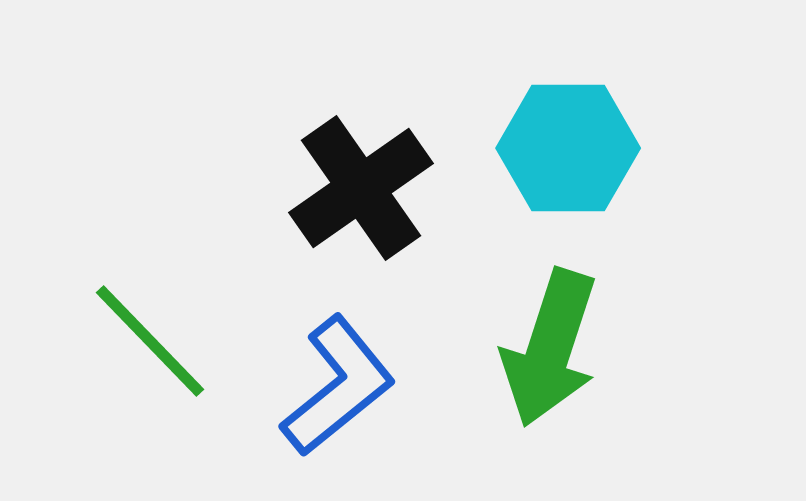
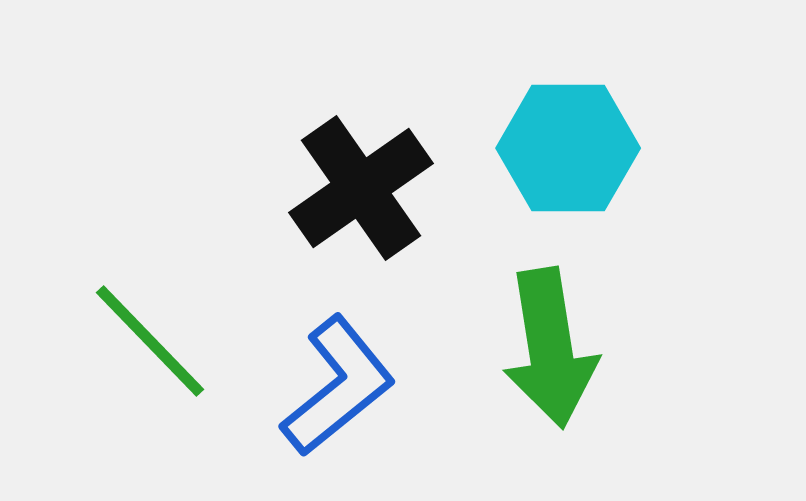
green arrow: rotated 27 degrees counterclockwise
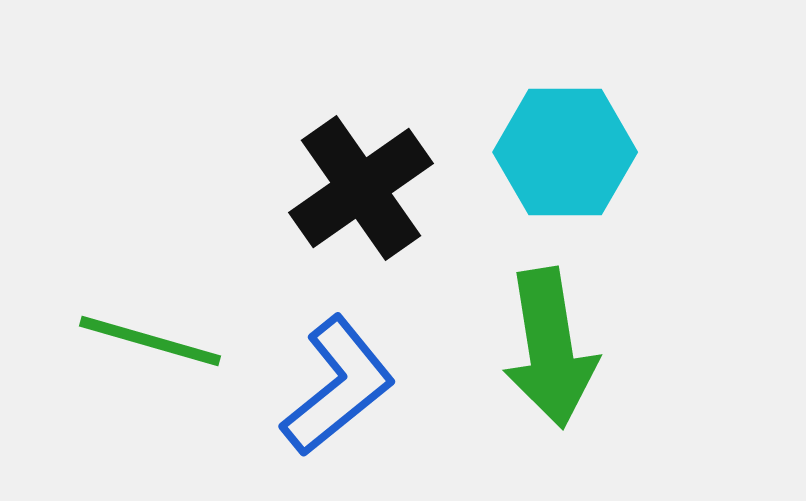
cyan hexagon: moved 3 px left, 4 px down
green line: rotated 30 degrees counterclockwise
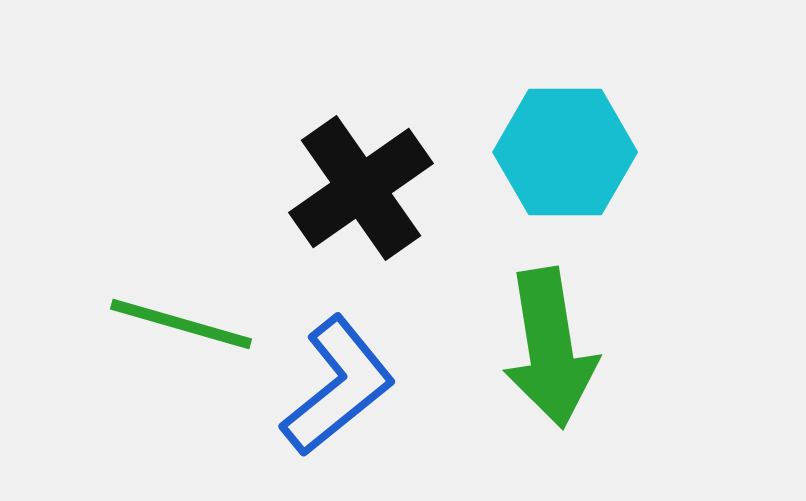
green line: moved 31 px right, 17 px up
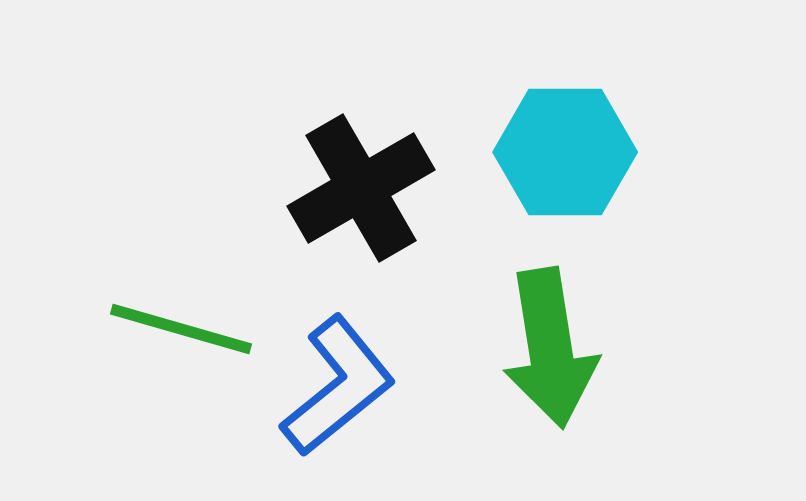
black cross: rotated 5 degrees clockwise
green line: moved 5 px down
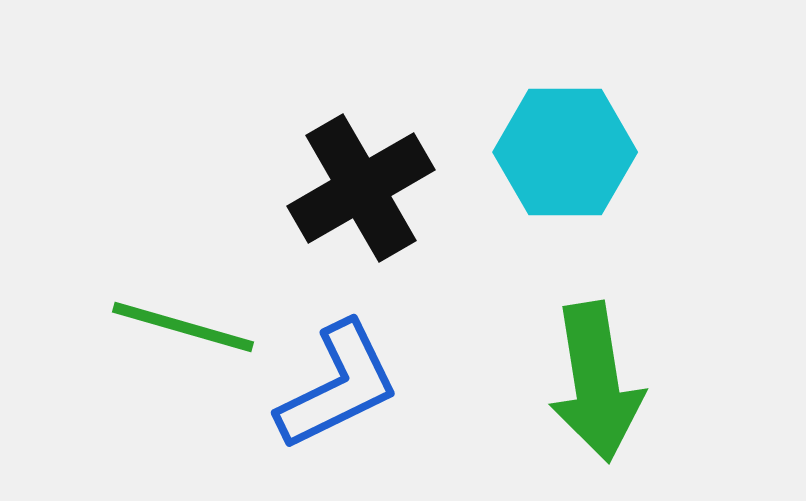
green line: moved 2 px right, 2 px up
green arrow: moved 46 px right, 34 px down
blue L-shape: rotated 13 degrees clockwise
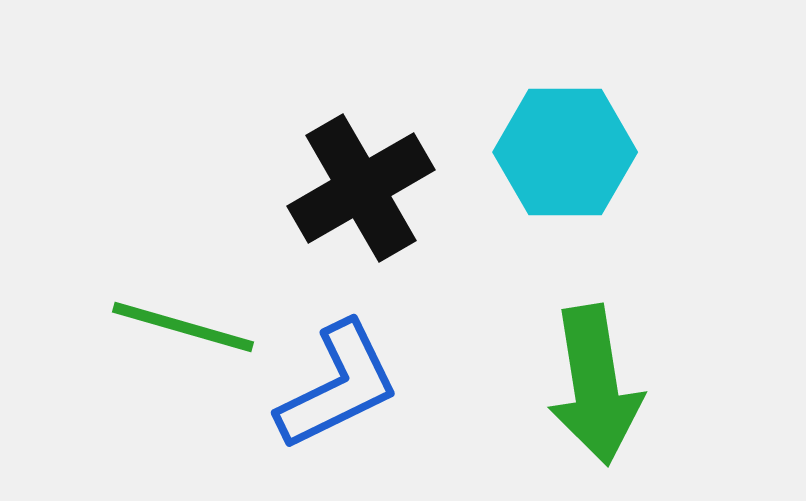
green arrow: moved 1 px left, 3 px down
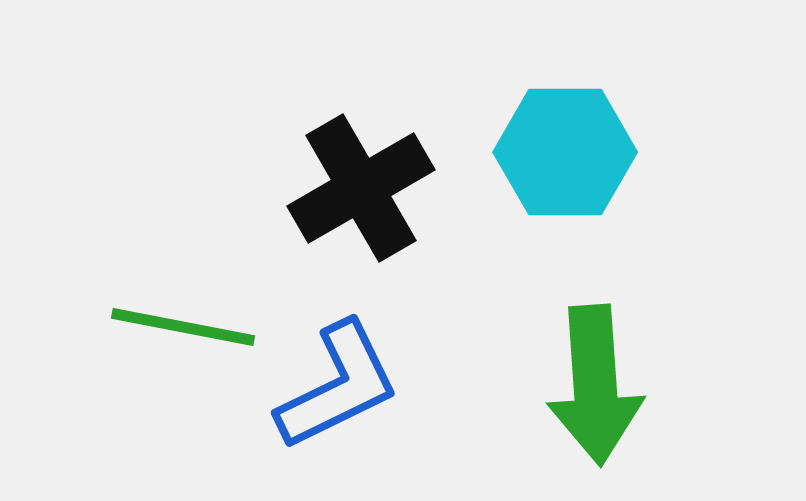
green line: rotated 5 degrees counterclockwise
green arrow: rotated 5 degrees clockwise
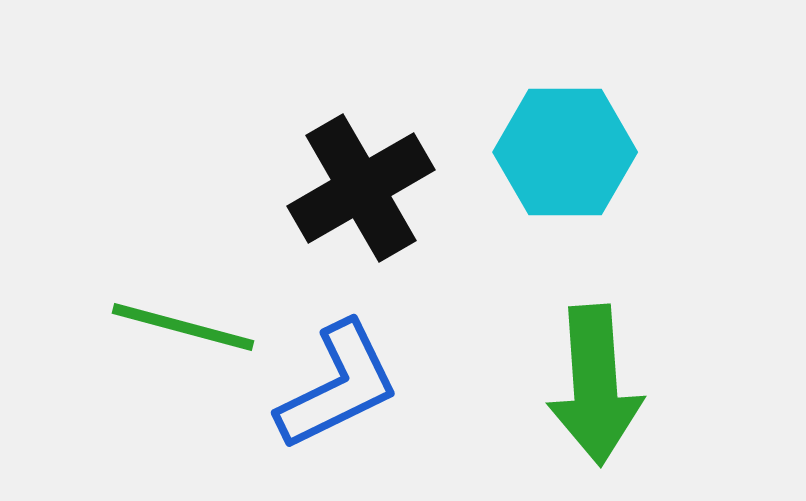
green line: rotated 4 degrees clockwise
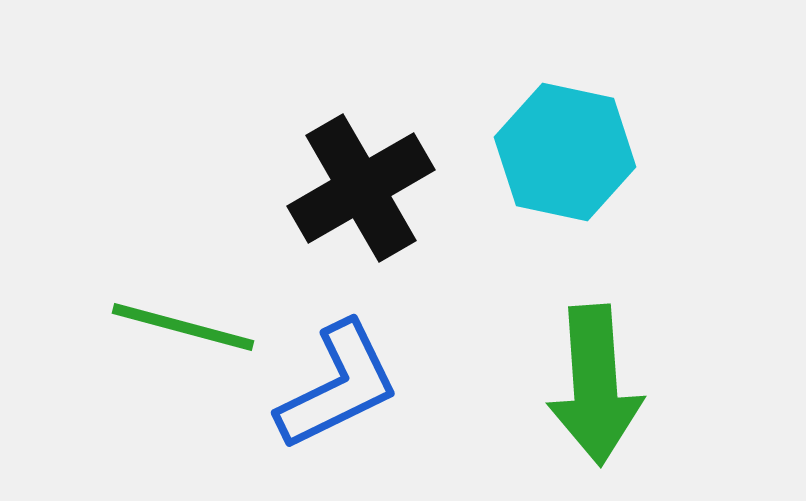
cyan hexagon: rotated 12 degrees clockwise
